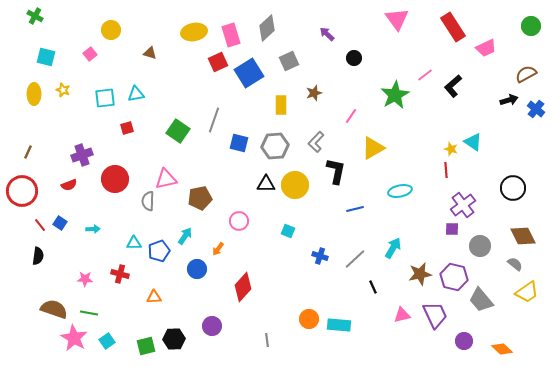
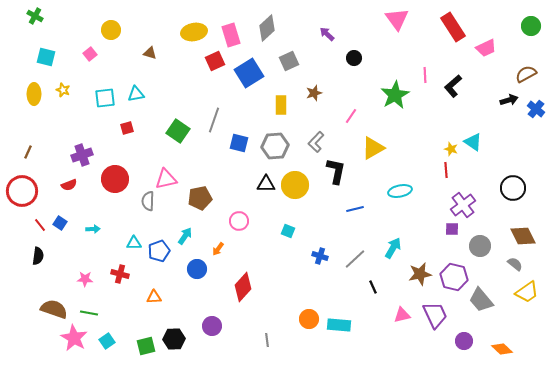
red square at (218, 62): moved 3 px left, 1 px up
pink line at (425, 75): rotated 56 degrees counterclockwise
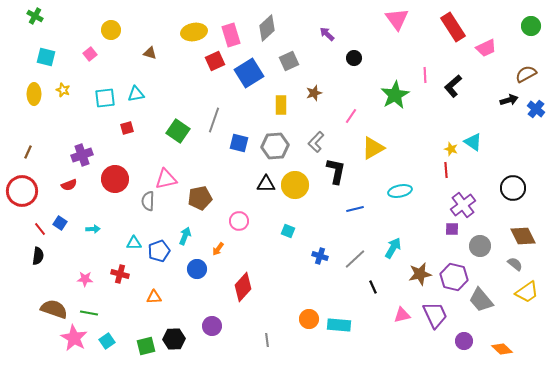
red line at (40, 225): moved 4 px down
cyan arrow at (185, 236): rotated 12 degrees counterclockwise
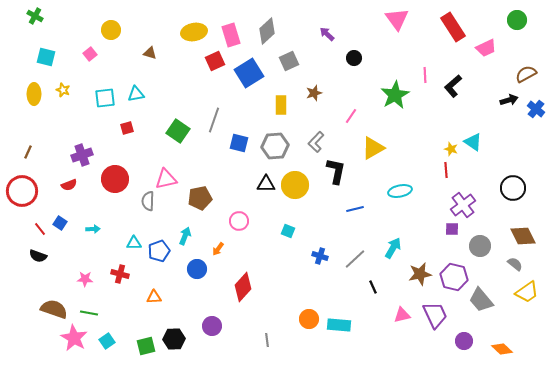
green circle at (531, 26): moved 14 px left, 6 px up
gray diamond at (267, 28): moved 3 px down
black semicircle at (38, 256): rotated 102 degrees clockwise
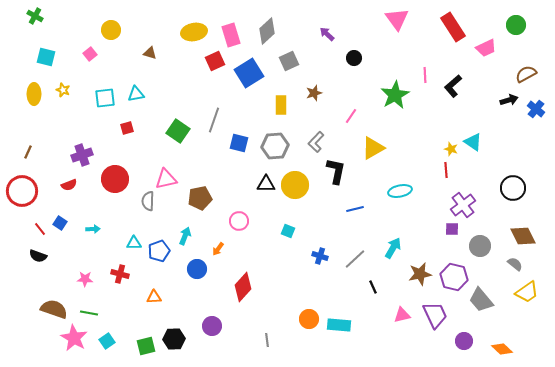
green circle at (517, 20): moved 1 px left, 5 px down
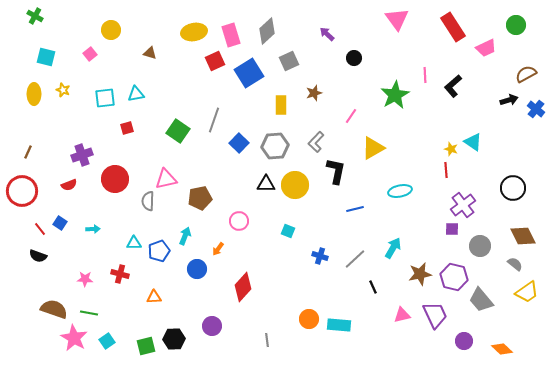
blue square at (239, 143): rotated 30 degrees clockwise
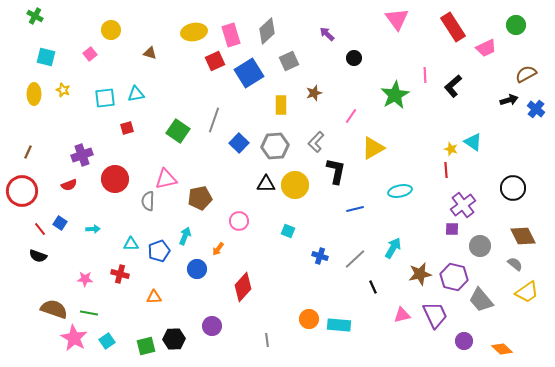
cyan triangle at (134, 243): moved 3 px left, 1 px down
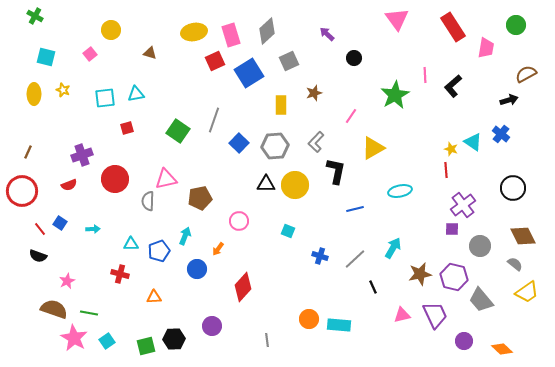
pink trapezoid at (486, 48): rotated 55 degrees counterclockwise
blue cross at (536, 109): moved 35 px left, 25 px down
pink star at (85, 279): moved 18 px left, 2 px down; rotated 28 degrees counterclockwise
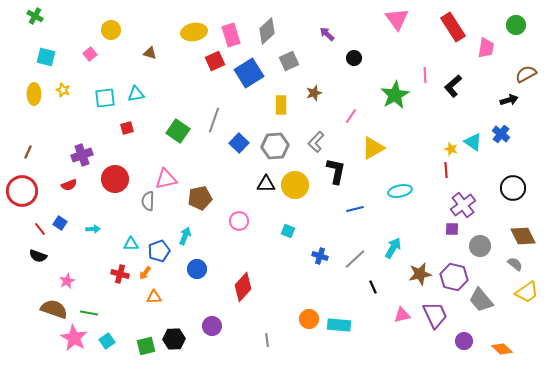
orange arrow at (218, 249): moved 73 px left, 24 px down
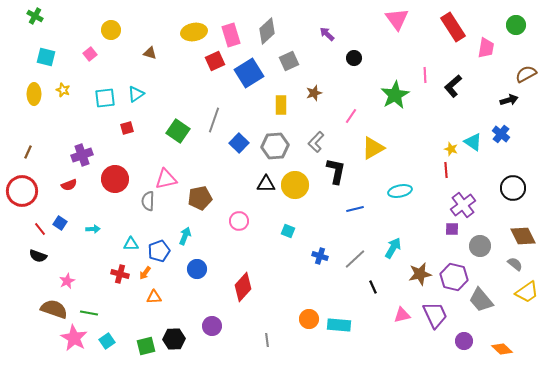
cyan triangle at (136, 94): rotated 24 degrees counterclockwise
